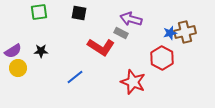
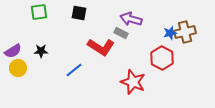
blue line: moved 1 px left, 7 px up
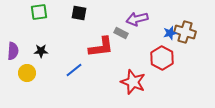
purple arrow: moved 6 px right; rotated 30 degrees counterclockwise
brown cross: rotated 30 degrees clockwise
red L-shape: rotated 40 degrees counterclockwise
purple semicircle: rotated 54 degrees counterclockwise
yellow circle: moved 9 px right, 5 px down
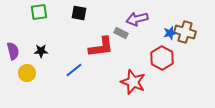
purple semicircle: rotated 18 degrees counterclockwise
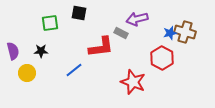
green square: moved 11 px right, 11 px down
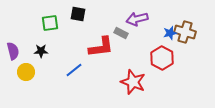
black square: moved 1 px left, 1 px down
yellow circle: moved 1 px left, 1 px up
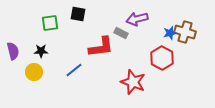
yellow circle: moved 8 px right
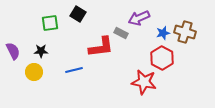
black square: rotated 21 degrees clockwise
purple arrow: moved 2 px right, 1 px up; rotated 10 degrees counterclockwise
blue star: moved 7 px left
purple semicircle: rotated 12 degrees counterclockwise
blue line: rotated 24 degrees clockwise
red star: moved 11 px right; rotated 10 degrees counterclockwise
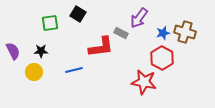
purple arrow: rotated 30 degrees counterclockwise
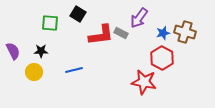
green square: rotated 12 degrees clockwise
red L-shape: moved 12 px up
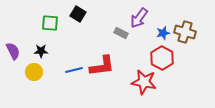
red L-shape: moved 1 px right, 31 px down
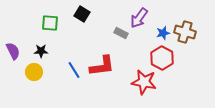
black square: moved 4 px right
blue line: rotated 72 degrees clockwise
